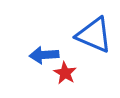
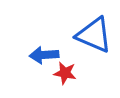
red star: rotated 20 degrees counterclockwise
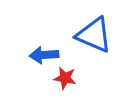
red star: moved 5 px down
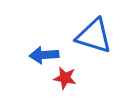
blue triangle: moved 1 px down; rotated 6 degrees counterclockwise
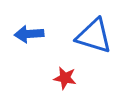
blue arrow: moved 15 px left, 21 px up
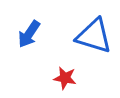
blue arrow: rotated 52 degrees counterclockwise
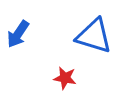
blue arrow: moved 11 px left
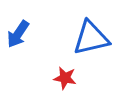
blue triangle: moved 3 px left, 2 px down; rotated 30 degrees counterclockwise
